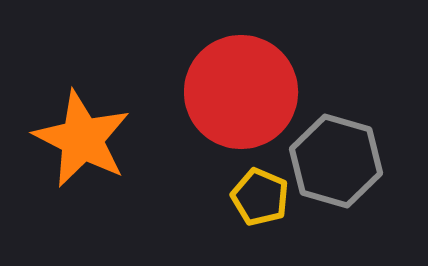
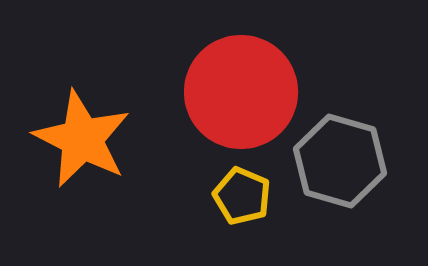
gray hexagon: moved 4 px right
yellow pentagon: moved 18 px left, 1 px up
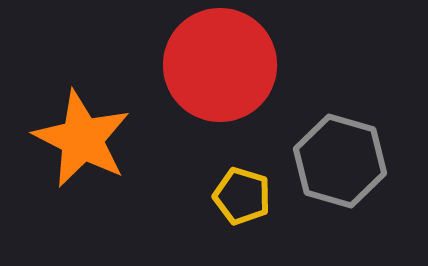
red circle: moved 21 px left, 27 px up
yellow pentagon: rotated 6 degrees counterclockwise
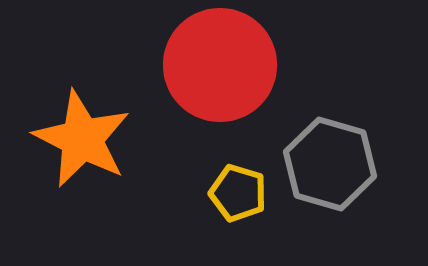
gray hexagon: moved 10 px left, 3 px down
yellow pentagon: moved 4 px left, 3 px up
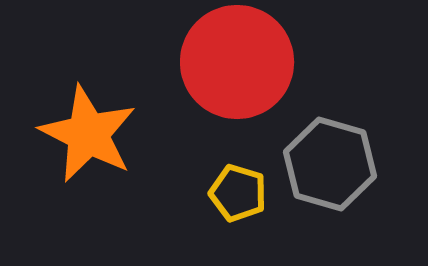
red circle: moved 17 px right, 3 px up
orange star: moved 6 px right, 5 px up
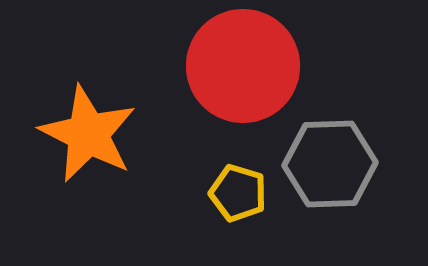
red circle: moved 6 px right, 4 px down
gray hexagon: rotated 18 degrees counterclockwise
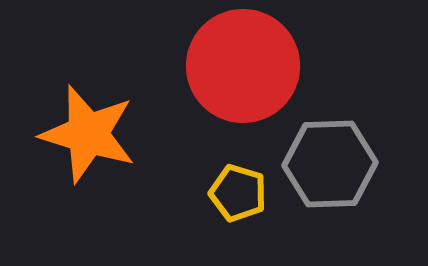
orange star: rotated 10 degrees counterclockwise
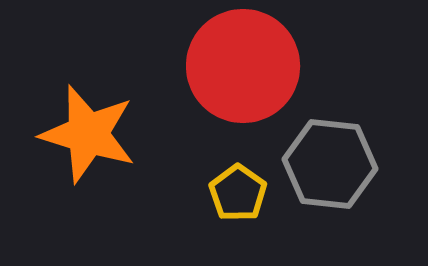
gray hexagon: rotated 8 degrees clockwise
yellow pentagon: rotated 18 degrees clockwise
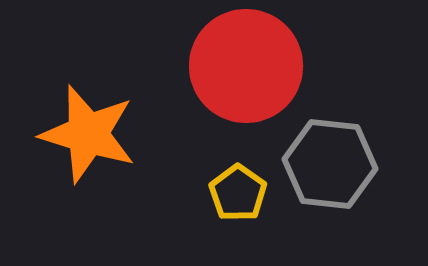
red circle: moved 3 px right
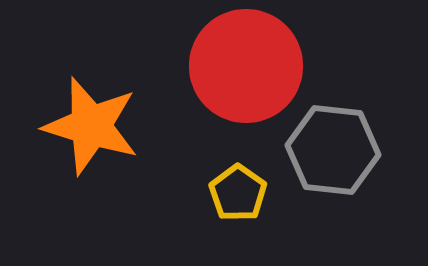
orange star: moved 3 px right, 8 px up
gray hexagon: moved 3 px right, 14 px up
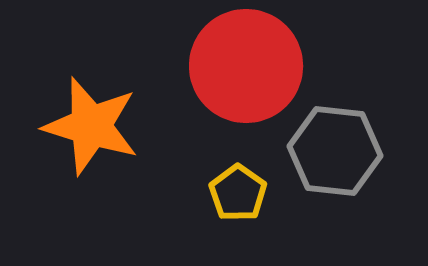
gray hexagon: moved 2 px right, 1 px down
